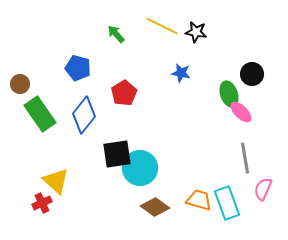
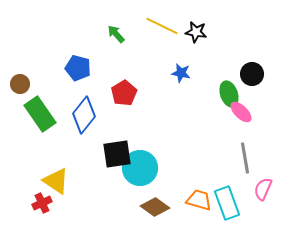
yellow triangle: rotated 8 degrees counterclockwise
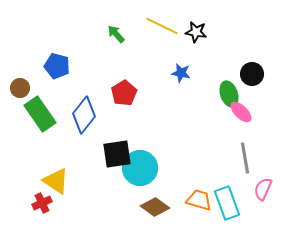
blue pentagon: moved 21 px left, 2 px up
brown circle: moved 4 px down
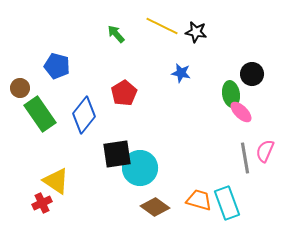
green ellipse: moved 2 px right; rotated 10 degrees clockwise
pink semicircle: moved 2 px right, 38 px up
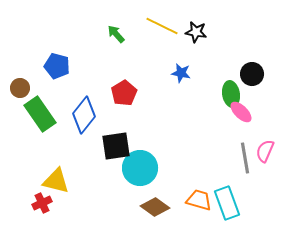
black square: moved 1 px left, 8 px up
yellow triangle: rotated 20 degrees counterclockwise
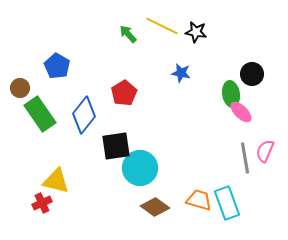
green arrow: moved 12 px right
blue pentagon: rotated 15 degrees clockwise
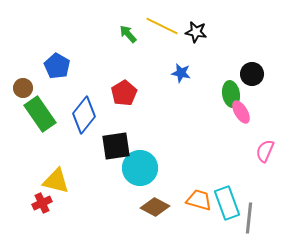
brown circle: moved 3 px right
pink ellipse: rotated 15 degrees clockwise
gray line: moved 4 px right, 60 px down; rotated 16 degrees clockwise
brown diamond: rotated 8 degrees counterclockwise
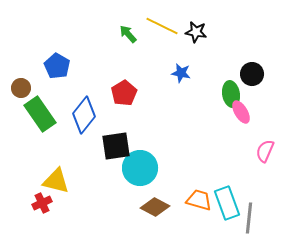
brown circle: moved 2 px left
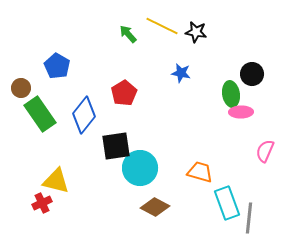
pink ellipse: rotated 60 degrees counterclockwise
orange trapezoid: moved 1 px right, 28 px up
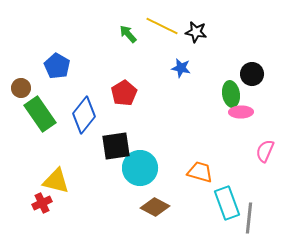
blue star: moved 5 px up
